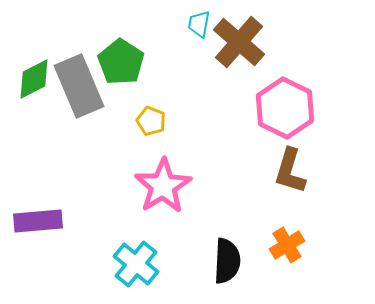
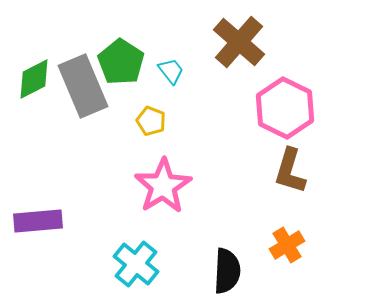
cyan trapezoid: moved 28 px left, 47 px down; rotated 132 degrees clockwise
gray rectangle: moved 4 px right
black semicircle: moved 10 px down
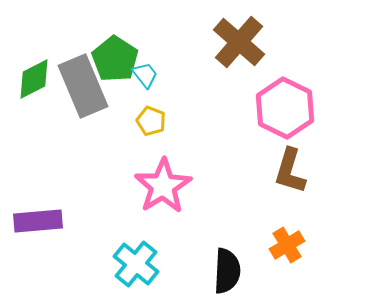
green pentagon: moved 6 px left, 3 px up
cyan trapezoid: moved 26 px left, 4 px down
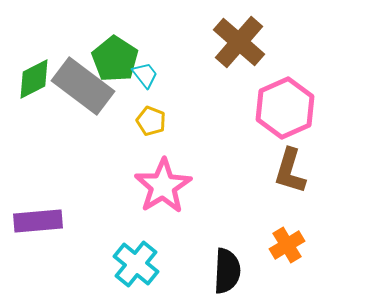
gray rectangle: rotated 30 degrees counterclockwise
pink hexagon: rotated 10 degrees clockwise
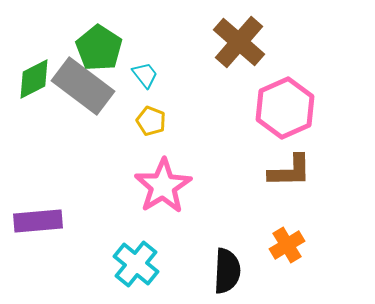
green pentagon: moved 16 px left, 11 px up
brown L-shape: rotated 108 degrees counterclockwise
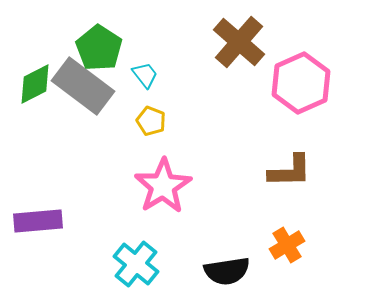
green diamond: moved 1 px right, 5 px down
pink hexagon: moved 16 px right, 25 px up
black semicircle: rotated 78 degrees clockwise
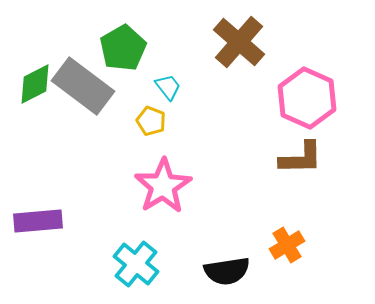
green pentagon: moved 24 px right; rotated 9 degrees clockwise
cyan trapezoid: moved 23 px right, 12 px down
pink hexagon: moved 6 px right, 15 px down; rotated 12 degrees counterclockwise
brown L-shape: moved 11 px right, 13 px up
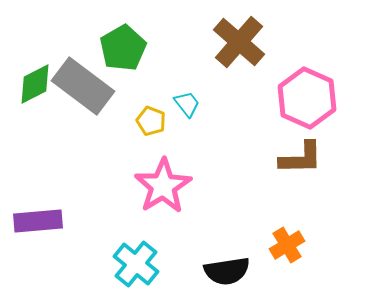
cyan trapezoid: moved 19 px right, 17 px down
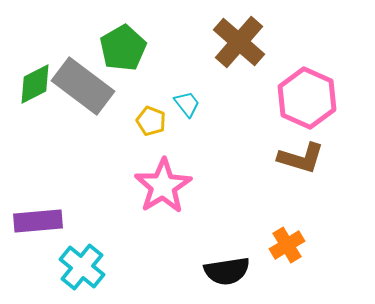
brown L-shape: rotated 18 degrees clockwise
cyan cross: moved 54 px left, 3 px down
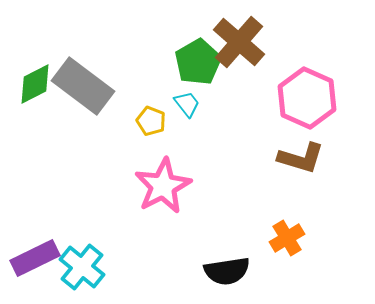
green pentagon: moved 75 px right, 14 px down
pink star: rotated 4 degrees clockwise
purple rectangle: moved 3 px left, 37 px down; rotated 21 degrees counterclockwise
orange cross: moved 7 px up
